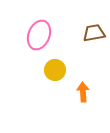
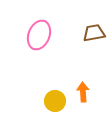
yellow circle: moved 31 px down
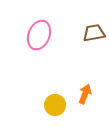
orange arrow: moved 2 px right, 2 px down; rotated 24 degrees clockwise
yellow circle: moved 4 px down
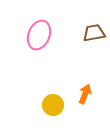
yellow circle: moved 2 px left
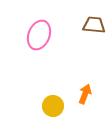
brown trapezoid: moved 8 px up; rotated 15 degrees clockwise
yellow circle: moved 1 px down
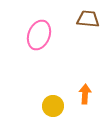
brown trapezoid: moved 6 px left, 6 px up
orange arrow: rotated 18 degrees counterclockwise
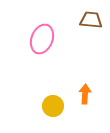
brown trapezoid: moved 3 px right, 1 px down
pink ellipse: moved 3 px right, 4 px down
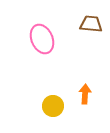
brown trapezoid: moved 4 px down
pink ellipse: rotated 44 degrees counterclockwise
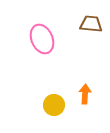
yellow circle: moved 1 px right, 1 px up
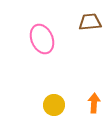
brown trapezoid: moved 1 px left, 2 px up; rotated 10 degrees counterclockwise
orange arrow: moved 9 px right, 9 px down
